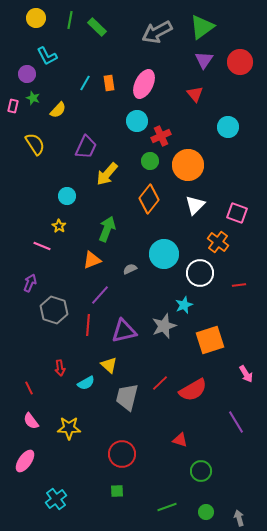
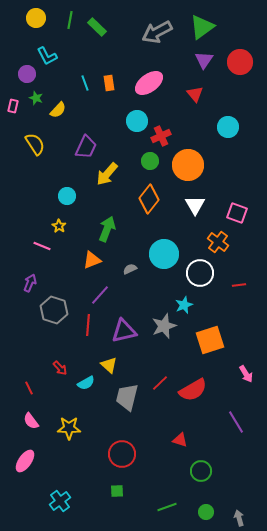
cyan line at (85, 83): rotated 49 degrees counterclockwise
pink ellipse at (144, 84): moved 5 px right, 1 px up; rotated 28 degrees clockwise
green star at (33, 98): moved 3 px right
white triangle at (195, 205): rotated 15 degrees counterclockwise
red arrow at (60, 368): rotated 35 degrees counterclockwise
cyan cross at (56, 499): moved 4 px right, 2 px down
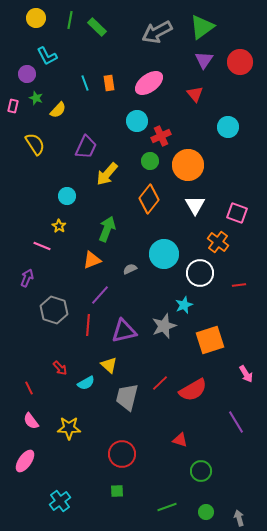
purple arrow at (30, 283): moved 3 px left, 5 px up
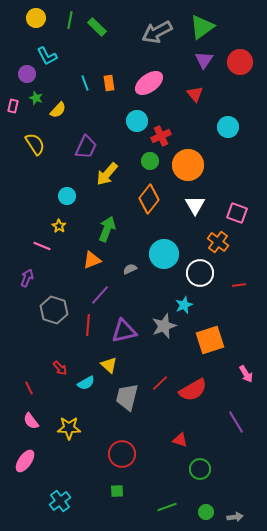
green circle at (201, 471): moved 1 px left, 2 px up
gray arrow at (239, 518): moved 4 px left, 1 px up; rotated 98 degrees clockwise
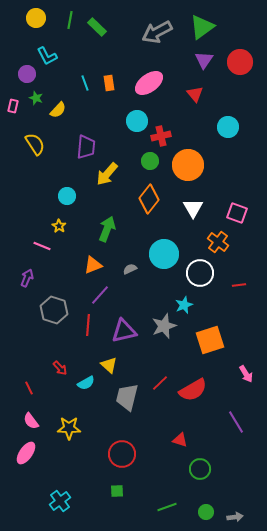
red cross at (161, 136): rotated 12 degrees clockwise
purple trapezoid at (86, 147): rotated 20 degrees counterclockwise
white triangle at (195, 205): moved 2 px left, 3 px down
orange triangle at (92, 260): moved 1 px right, 5 px down
pink ellipse at (25, 461): moved 1 px right, 8 px up
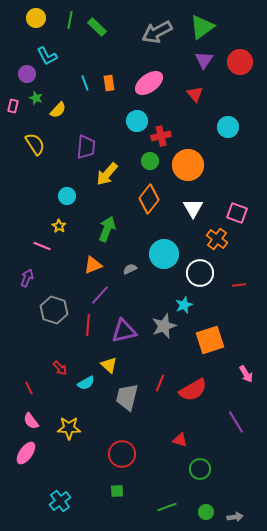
orange cross at (218, 242): moved 1 px left, 3 px up
red line at (160, 383): rotated 24 degrees counterclockwise
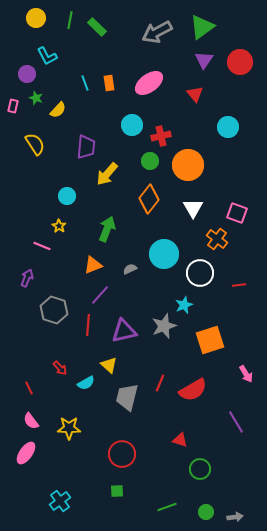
cyan circle at (137, 121): moved 5 px left, 4 px down
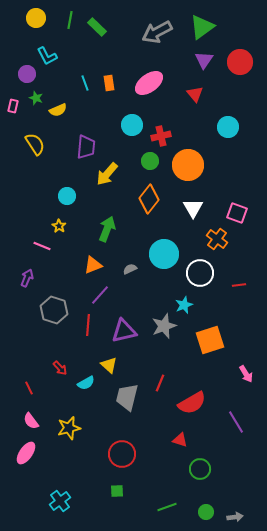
yellow semicircle at (58, 110): rotated 24 degrees clockwise
red semicircle at (193, 390): moved 1 px left, 13 px down
yellow star at (69, 428): rotated 15 degrees counterclockwise
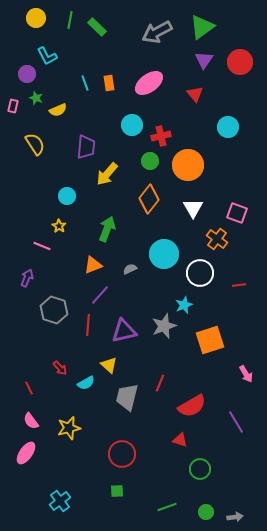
red semicircle at (192, 403): moved 3 px down
